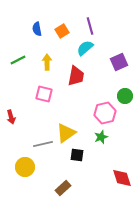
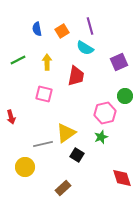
cyan semicircle: rotated 108 degrees counterclockwise
black square: rotated 24 degrees clockwise
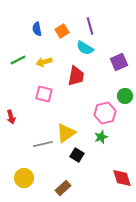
yellow arrow: moved 3 px left; rotated 105 degrees counterclockwise
yellow circle: moved 1 px left, 11 px down
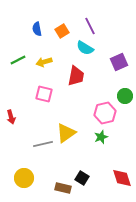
purple line: rotated 12 degrees counterclockwise
black square: moved 5 px right, 23 px down
brown rectangle: rotated 56 degrees clockwise
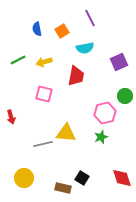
purple line: moved 8 px up
cyan semicircle: rotated 42 degrees counterclockwise
yellow triangle: rotated 40 degrees clockwise
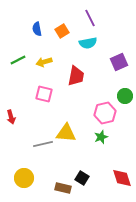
cyan semicircle: moved 3 px right, 5 px up
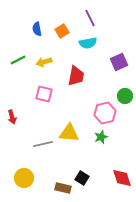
red arrow: moved 1 px right
yellow triangle: moved 3 px right
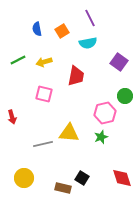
purple square: rotated 30 degrees counterclockwise
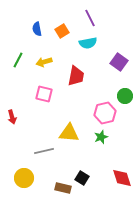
green line: rotated 35 degrees counterclockwise
gray line: moved 1 px right, 7 px down
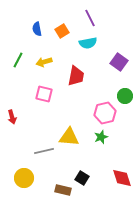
yellow triangle: moved 4 px down
brown rectangle: moved 2 px down
